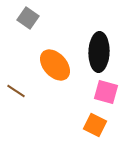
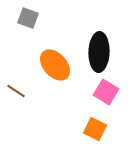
gray square: rotated 15 degrees counterclockwise
pink square: rotated 15 degrees clockwise
orange square: moved 4 px down
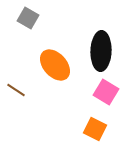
gray square: rotated 10 degrees clockwise
black ellipse: moved 2 px right, 1 px up
brown line: moved 1 px up
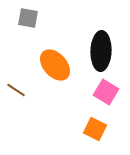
gray square: rotated 20 degrees counterclockwise
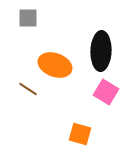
gray square: rotated 10 degrees counterclockwise
orange ellipse: rotated 28 degrees counterclockwise
brown line: moved 12 px right, 1 px up
orange square: moved 15 px left, 5 px down; rotated 10 degrees counterclockwise
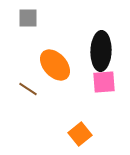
orange ellipse: rotated 28 degrees clockwise
pink square: moved 2 px left, 10 px up; rotated 35 degrees counterclockwise
orange square: rotated 35 degrees clockwise
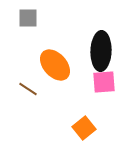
orange square: moved 4 px right, 6 px up
